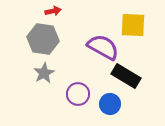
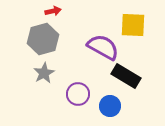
gray hexagon: rotated 24 degrees counterclockwise
blue circle: moved 2 px down
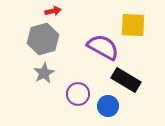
black rectangle: moved 4 px down
blue circle: moved 2 px left
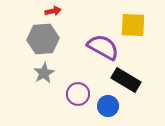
gray hexagon: rotated 12 degrees clockwise
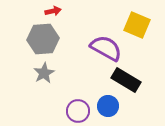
yellow square: moved 4 px right; rotated 20 degrees clockwise
purple semicircle: moved 3 px right, 1 px down
purple circle: moved 17 px down
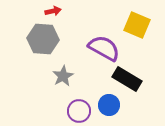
gray hexagon: rotated 8 degrees clockwise
purple semicircle: moved 2 px left
gray star: moved 19 px right, 3 px down
black rectangle: moved 1 px right, 1 px up
blue circle: moved 1 px right, 1 px up
purple circle: moved 1 px right
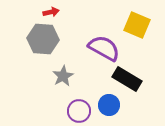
red arrow: moved 2 px left, 1 px down
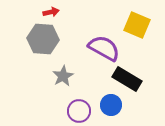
blue circle: moved 2 px right
